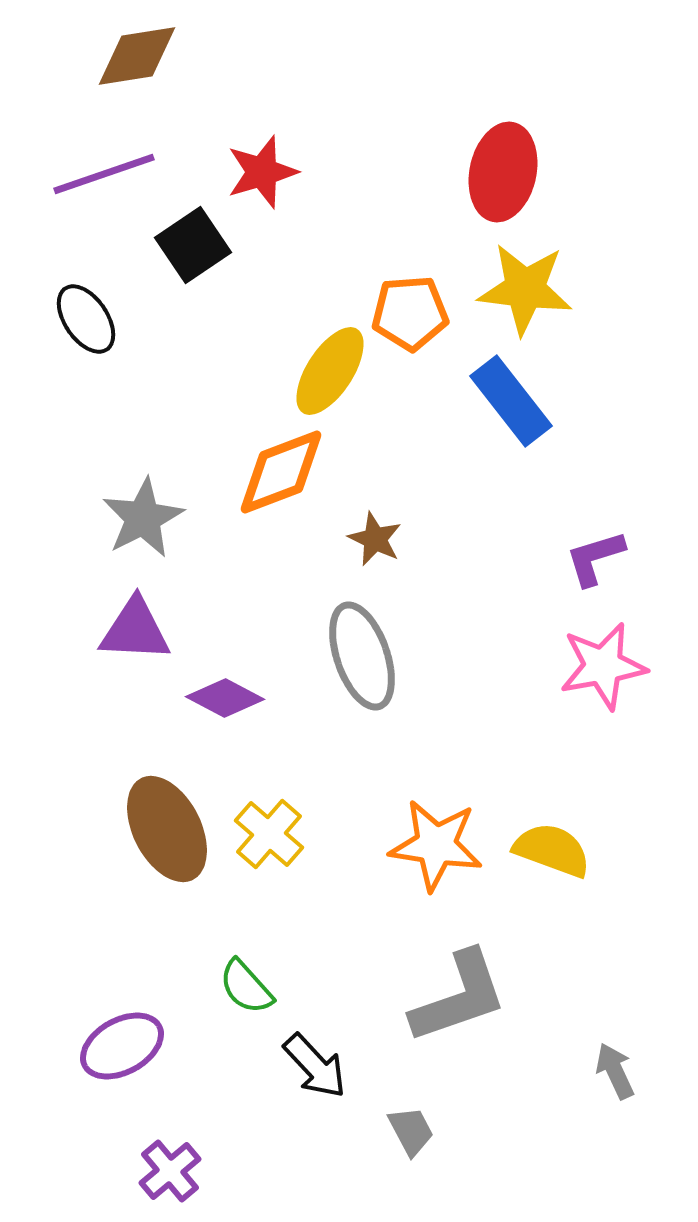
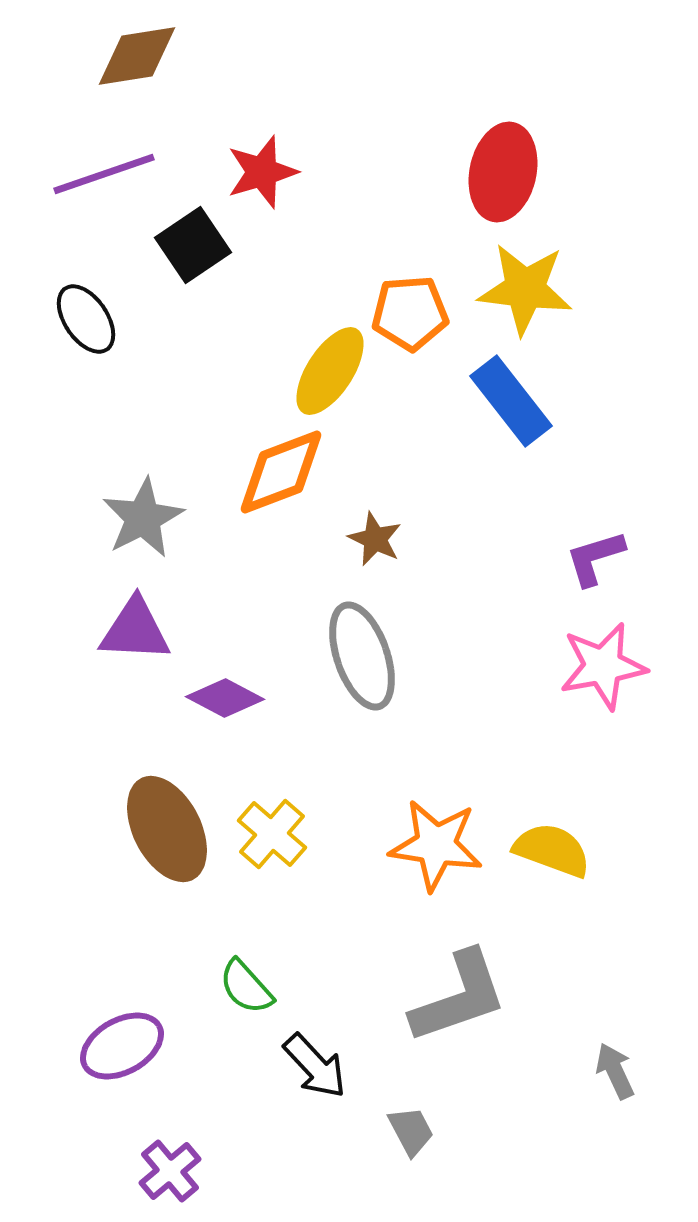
yellow cross: moved 3 px right
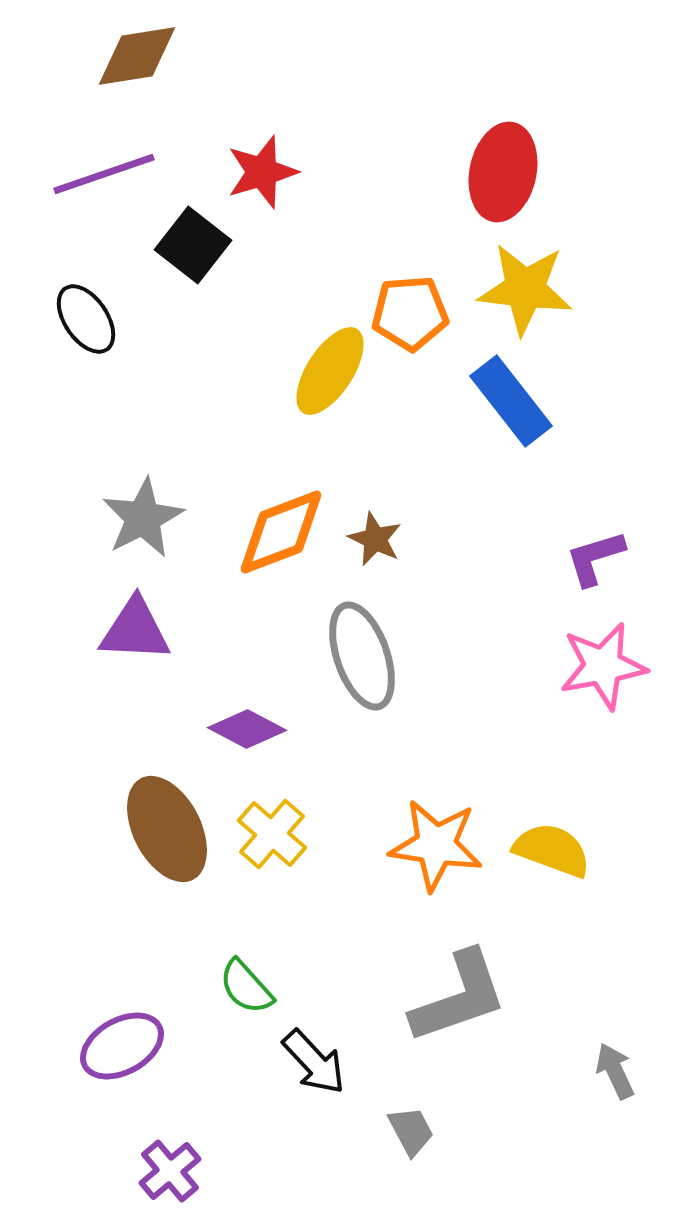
black square: rotated 18 degrees counterclockwise
orange diamond: moved 60 px down
purple diamond: moved 22 px right, 31 px down
black arrow: moved 1 px left, 4 px up
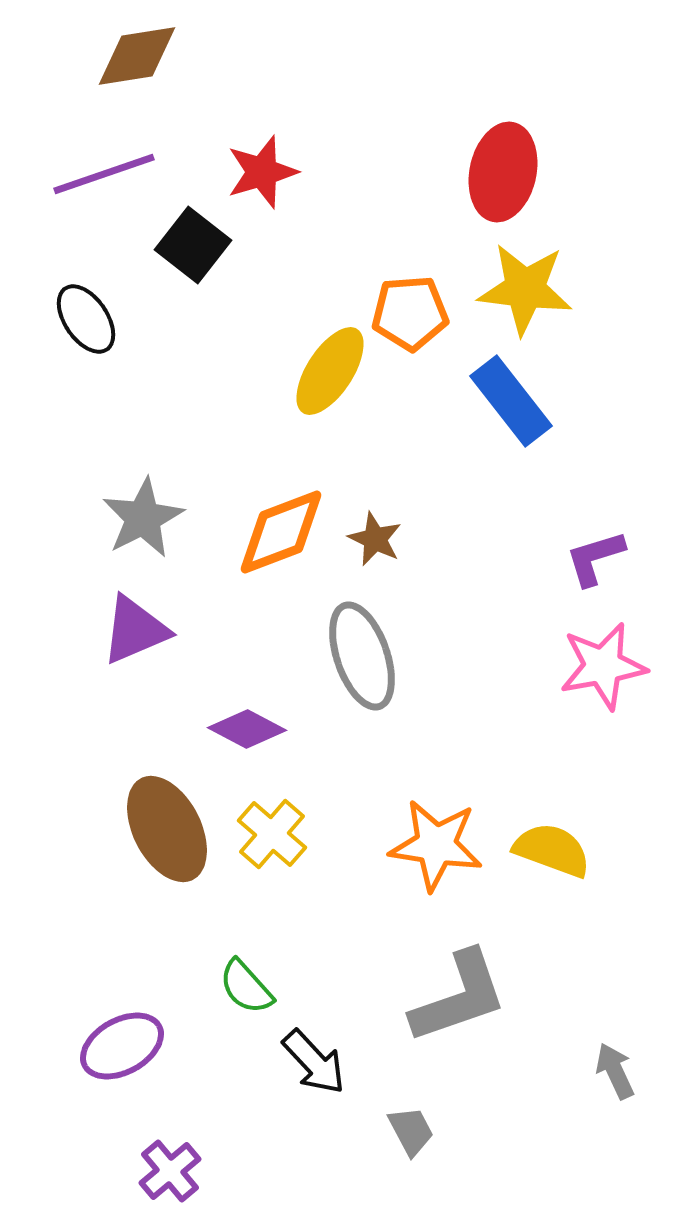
purple triangle: rotated 26 degrees counterclockwise
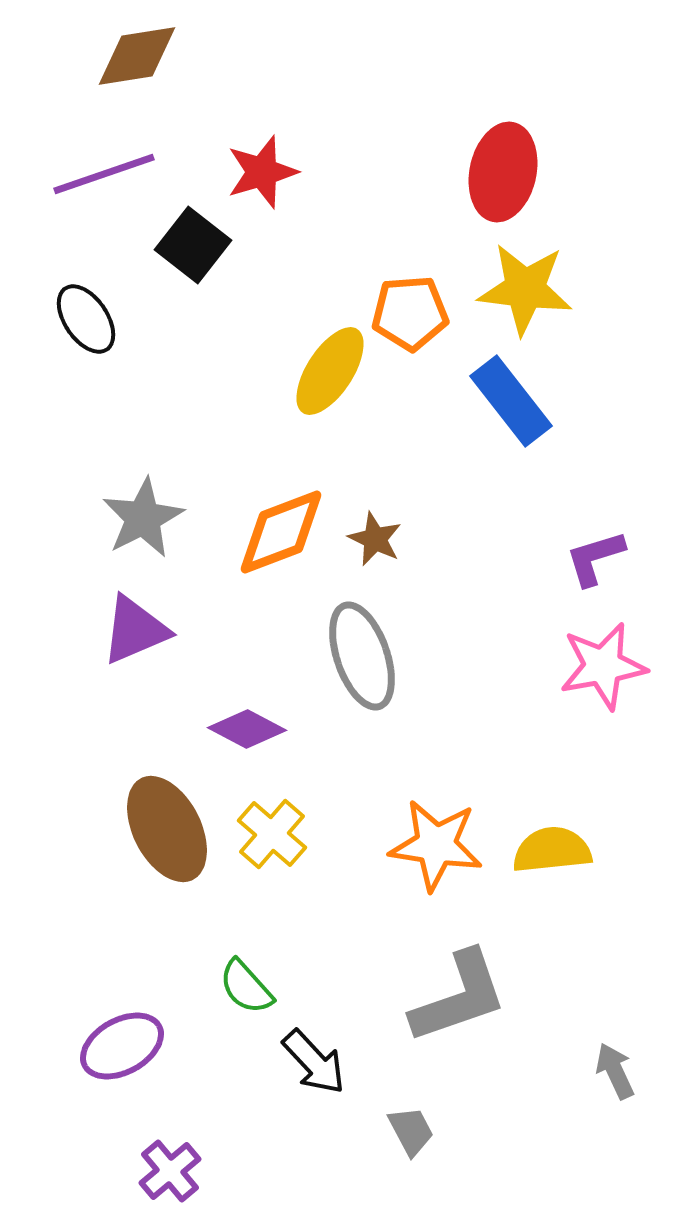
yellow semicircle: rotated 26 degrees counterclockwise
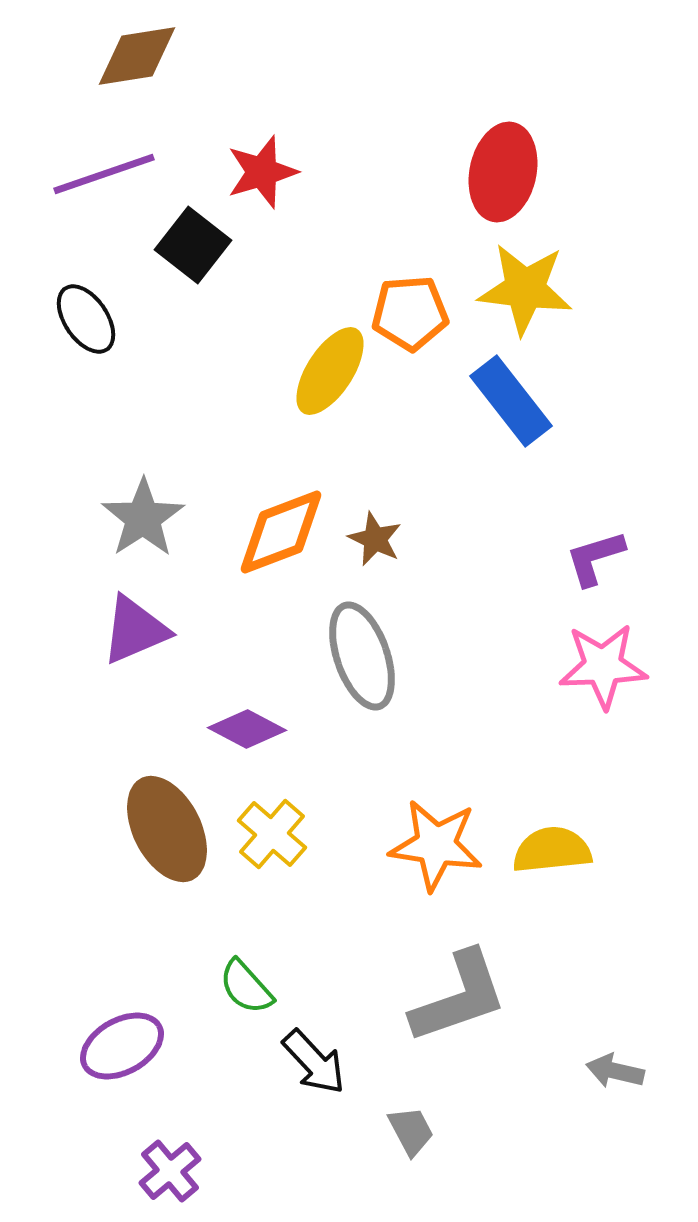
gray star: rotated 6 degrees counterclockwise
pink star: rotated 8 degrees clockwise
gray arrow: rotated 52 degrees counterclockwise
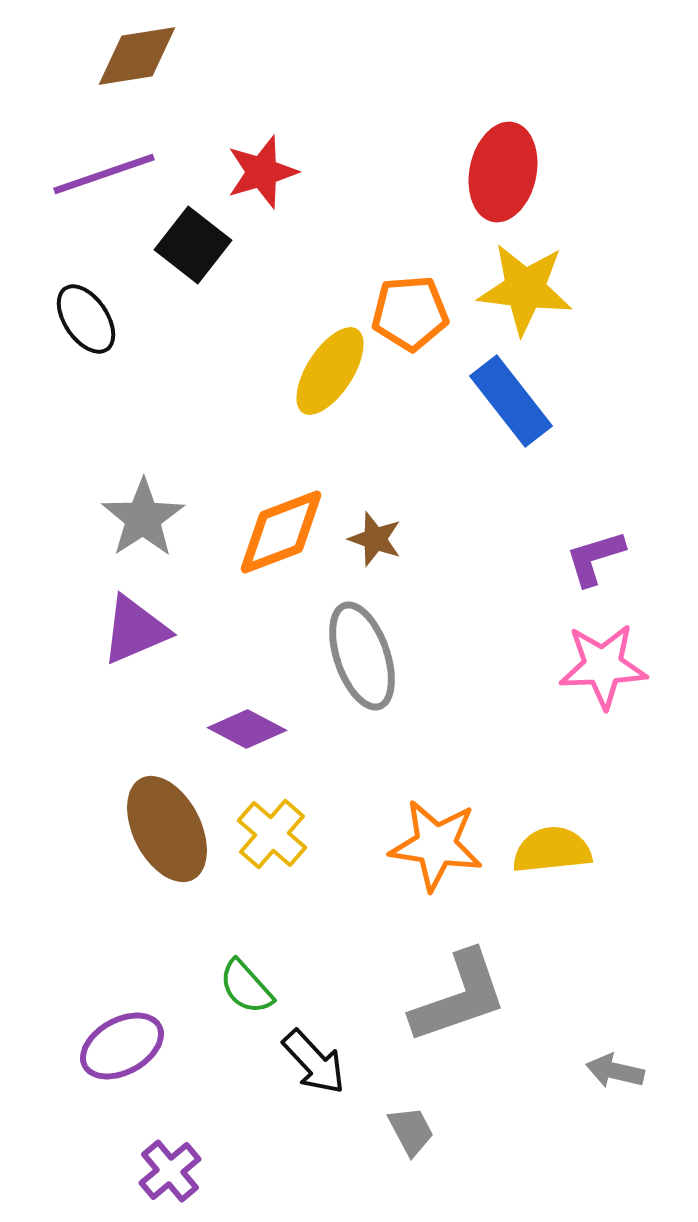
brown star: rotated 6 degrees counterclockwise
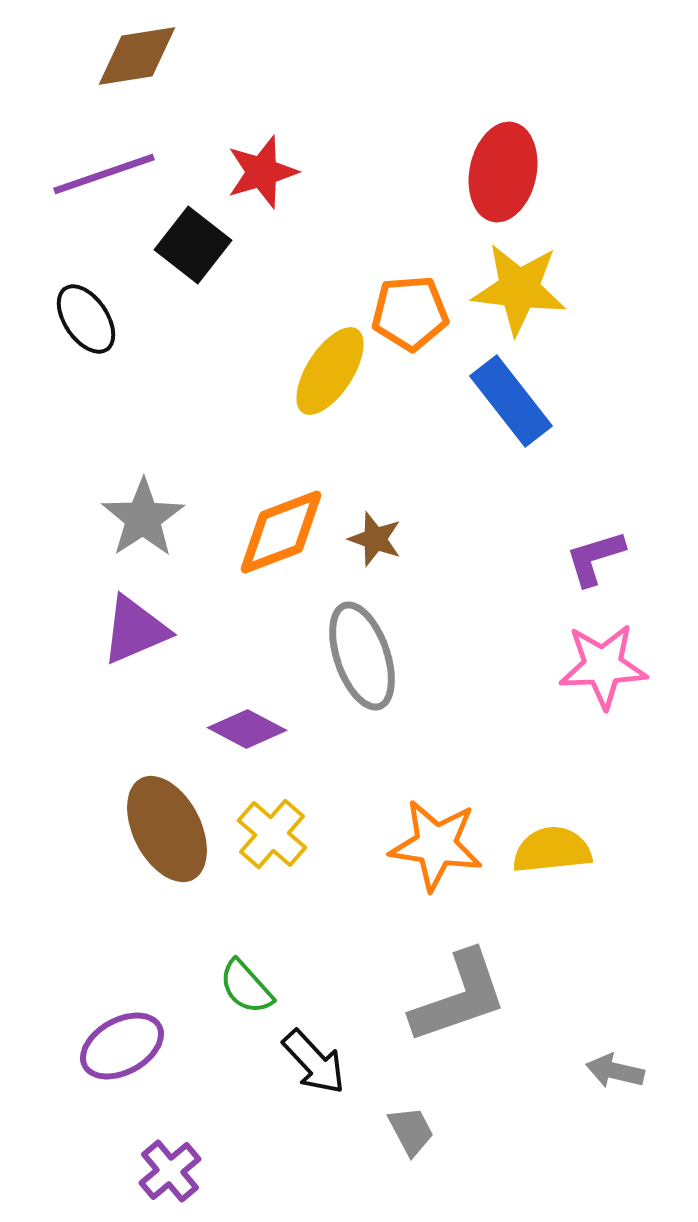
yellow star: moved 6 px left
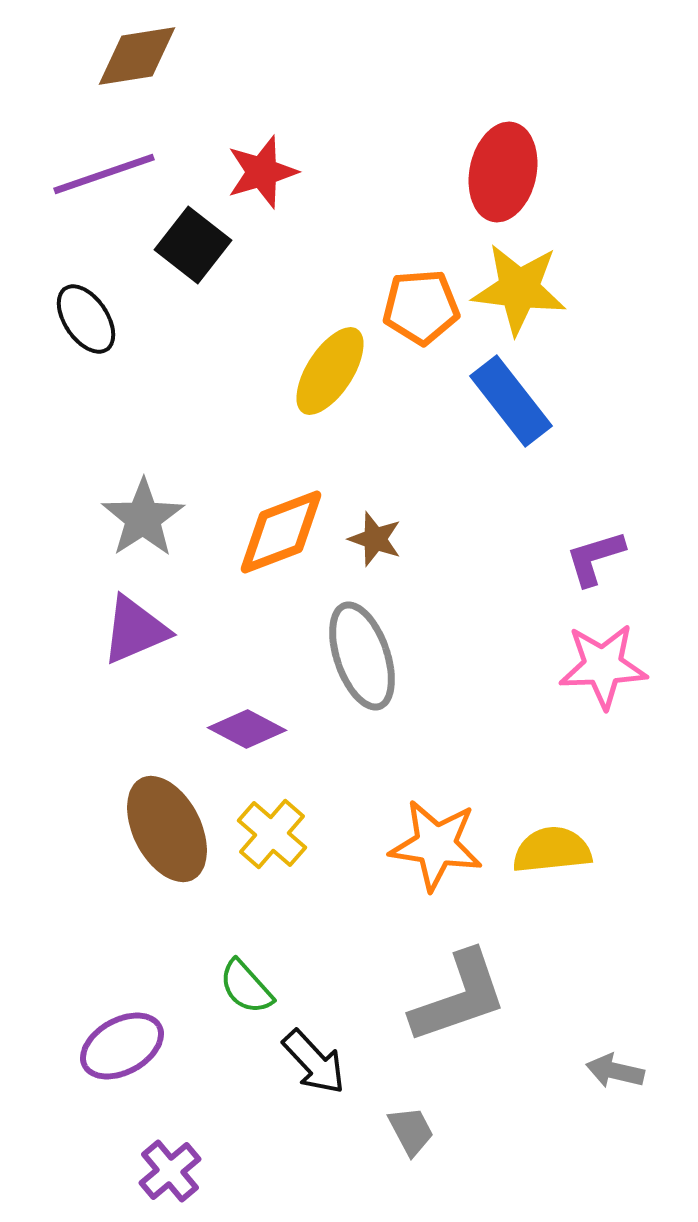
orange pentagon: moved 11 px right, 6 px up
